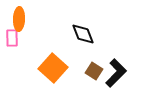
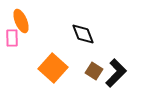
orange ellipse: moved 2 px right, 2 px down; rotated 25 degrees counterclockwise
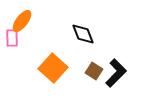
orange ellipse: moved 1 px right; rotated 60 degrees clockwise
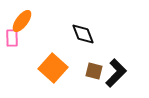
brown square: rotated 18 degrees counterclockwise
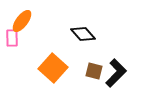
black diamond: rotated 20 degrees counterclockwise
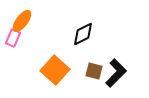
black diamond: rotated 75 degrees counterclockwise
pink rectangle: moved 1 px right; rotated 24 degrees clockwise
orange square: moved 2 px right, 2 px down
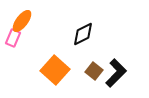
brown square: rotated 24 degrees clockwise
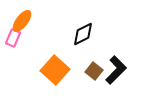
black L-shape: moved 3 px up
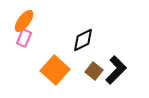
orange ellipse: moved 2 px right
black diamond: moved 6 px down
pink rectangle: moved 11 px right
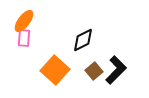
pink rectangle: rotated 18 degrees counterclockwise
brown square: rotated 12 degrees clockwise
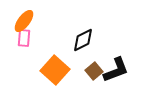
black L-shape: rotated 24 degrees clockwise
